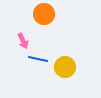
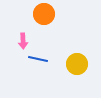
pink arrow: rotated 21 degrees clockwise
yellow circle: moved 12 px right, 3 px up
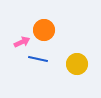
orange circle: moved 16 px down
pink arrow: moved 1 px left, 1 px down; rotated 112 degrees counterclockwise
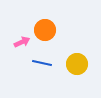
orange circle: moved 1 px right
blue line: moved 4 px right, 4 px down
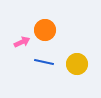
blue line: moved 2 px right, 1 px up
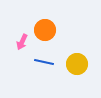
pink arrow: rotated 140 degrees clockwise
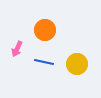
pink arrow: moved 5 px left, 7 px down
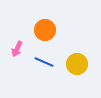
blue line: rotated 12 degrees clockwise
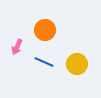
pink arrow: moved 2 px up
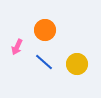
blue line: rotated 18 degrees clockwise
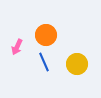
orange circle: moved 1 px right, 5 px down
blue line: rotated 24 degrees clockwise
